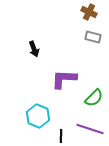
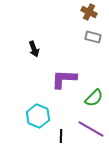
purple line: moved 1 px right; rotated 12 degrees clockwise
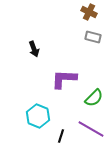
black line: rotated 16 degrees clockwise
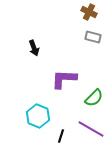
black arrow: moved 1 px up
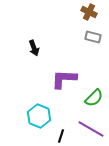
cyan hexagon: moved 1 px right
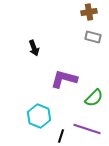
brown cross: rotated 35 degrees counterclockwise
purple L-shape: rotated 12 degrees clockwise
purple line: moved 4 px left; rotated 12 degrees counterclockwise
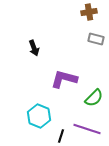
gray rectangle: moved 3 px right, 2 px down
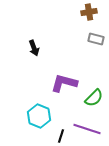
purple L-shape: moved 4 px down
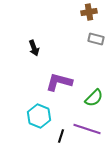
purple L-shape: moved 5 px left, 1 px up
